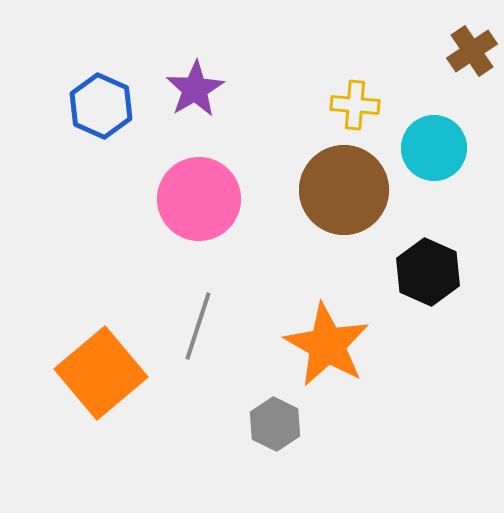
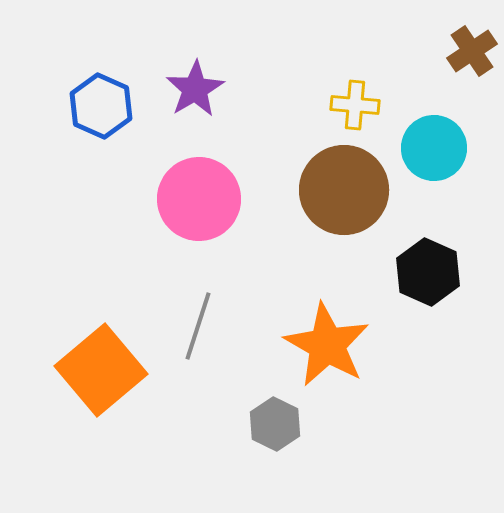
orange square: moved 3 px up
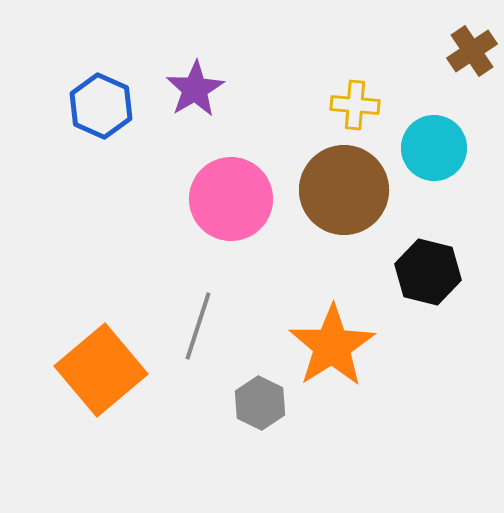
pink circle: moved 32 px right
black hexagon: rotated 10 degrees counterclockwise
orange star: moved 5 px right, 1 px down; rotated 10 degrees clockwise
gray hexagon: moved 15 px left, 21 px up
